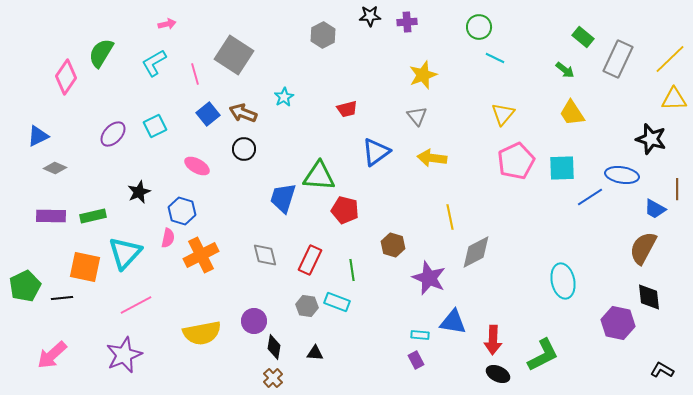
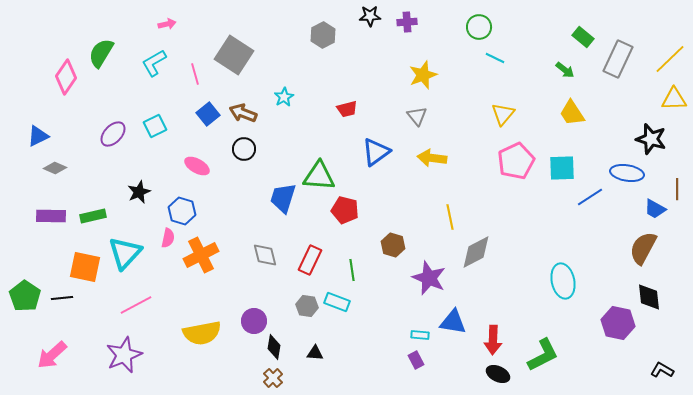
blue ellipse at (622, 175): moved 5 px right, 2 px up
green pentagon at (25, 286): moved 10 px down; rotated 12 degrees counterclockwise
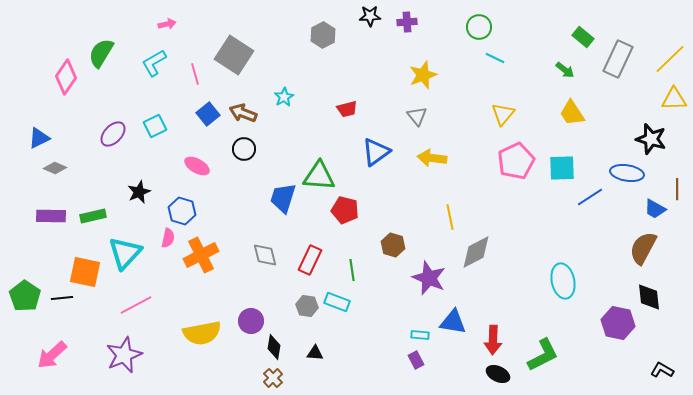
blue triangle at (38, 136): moved 1 px right, 2 px down
orange square at (85, 267): moved 5 px down
purple circle at (254, 321): moved 3 px left
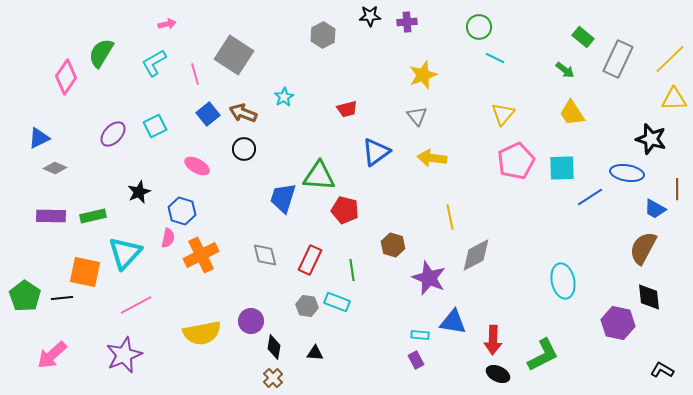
gray diamond at (476, 252): moved 3 px down
